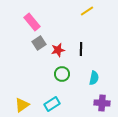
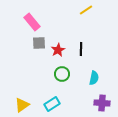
yellow line: moved 1 px left, 1 px up
gray square: rotated 32 degrees clockwise
red star: rotated 16 degrees counterclockwise
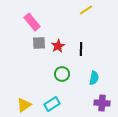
red star: moved 4 px up
yellow triangle: moved 2 px right
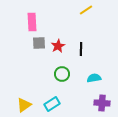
pink rectangle: rotated 36 degrees clockwise
cyan semicircle: rotated 112 degrees counterclockwise
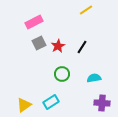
pink rectangle: moved 2 px right; rotated 66 degrees clockwise
gray square: rotated 24 degrees counterclockwise
black line: moved 1 px right, 2 px up; rotated 32 degrees clockwise
cyan rectangle: moved 1 px left, 2 px up
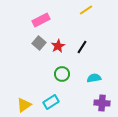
pink rectangle: moved 7 px right, 2 px up
gray square: rotated 24 degrees counterclockwise
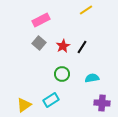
red star: moved 5 px right
cyan semicircle: moved 2 px left
cyan rectangle: moved 2 px up
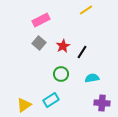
black line: moved 5 px down
green circle: moved 1 px left
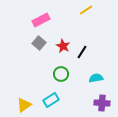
red star: rotated 16 degrees counterclockwise
cyan semicircle: moved 4 px right
